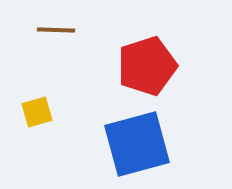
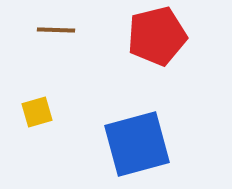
red pentagon: moved 10 px right, 30 px up; rotated 4 degrees clockwise
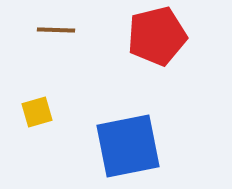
blue square: moved 9 px left, 2 px down; rotated 4 degrees clockwise
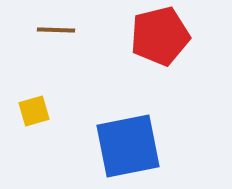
red pentagon: moved 3 px right
yellow square: moved 3 px left, 1 px up
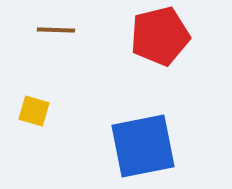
yellow square: rotated 32 degrees clockwise
blue square: moved 15 px right
